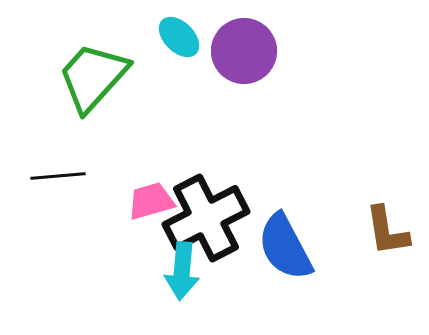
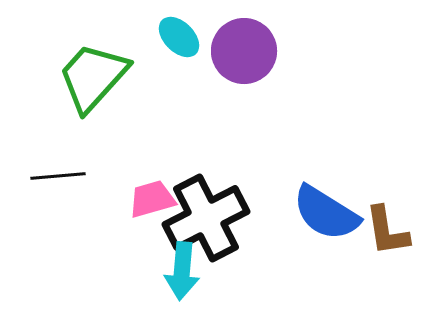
pink trapezoid: moved 1 px right, 2 px up
blue semicircle: moved 41 px right, 34 px up; rotated 30 degrees counterclockwise
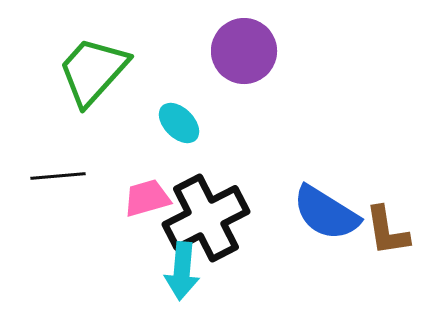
cyan ellipse: moved 86 px down
green trapezoid: moved 6 px up
pink trapezoid: moved 5 px left, 1 px up
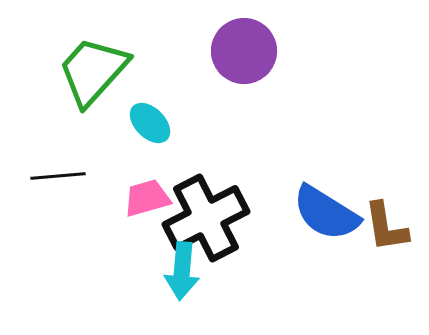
cyan ellipse: moved 29 px left
brown L-shape: moved 1 px left, 4 px up
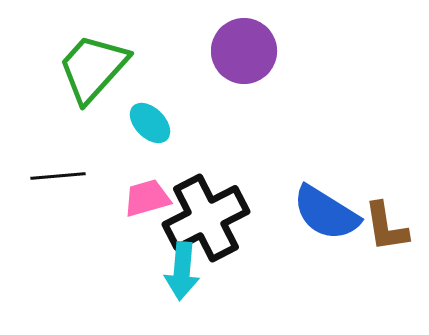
green trapezoid: moved 3 px up
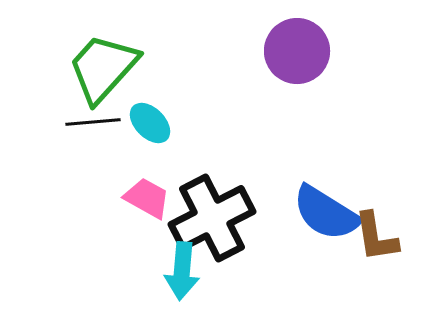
purple circle: moved 53 px right
green trapezoid: moved 10 px right
black line: moved 35 px right, 54 px up
pink trapezoid: rotated 45 degrees clockwise
black cross: moved 6 px right
brown L-shape: moved 10 px left, 10 px down
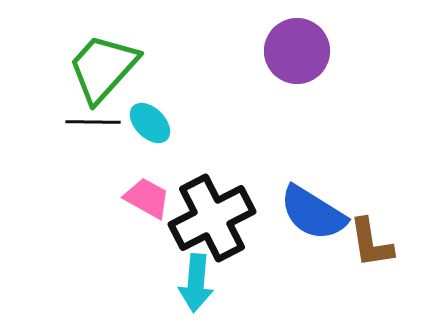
black line: rotated 6 degrees clockwise
blue semicircle: moved 13 px left
brown L-shape: moved 5 px left, 6 px down
cyan arrow: moved 14 px right, 12 px down
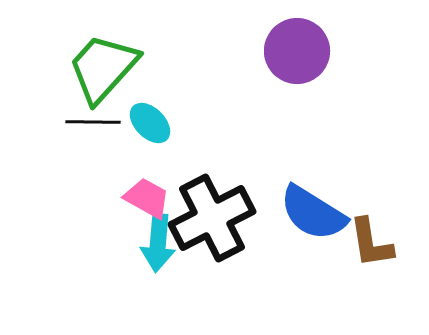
cyan arrow: moved 38 px left, 40 px up
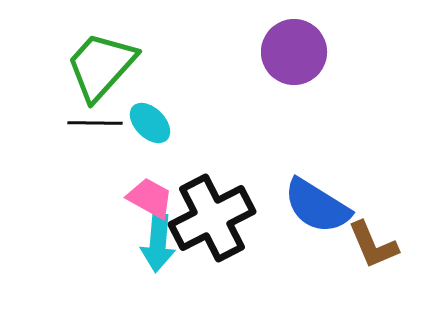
purple circle: moved 3 px left, 1 px down
green trapezoid: moved 2 px left, 2 px up
black line: moved 2 px right, 1 px down
pink trapezoid: moved 3 px right
blue semicircle: moved 4 px right, 7 px up
brown L-shape: moved 2 px right, 2 px down; rotated 14 degrees counterclockwise
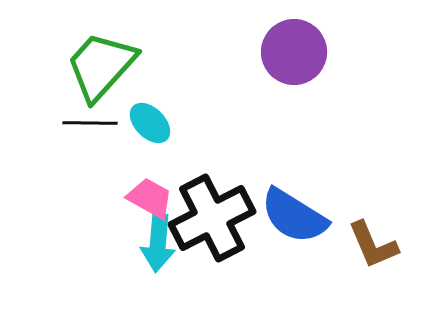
black line: moved 5 px left
blue semicircle: moved 23 px left, 10 px down
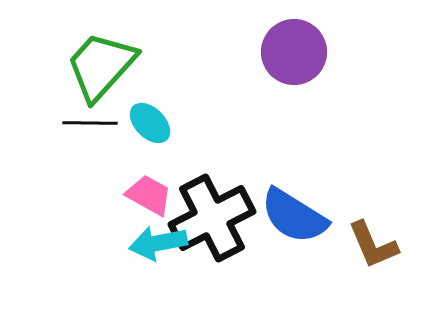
pink trapezoid: moved 1 px left, 3 px up
cyan arrow: rotated 74 degrees clockwise
